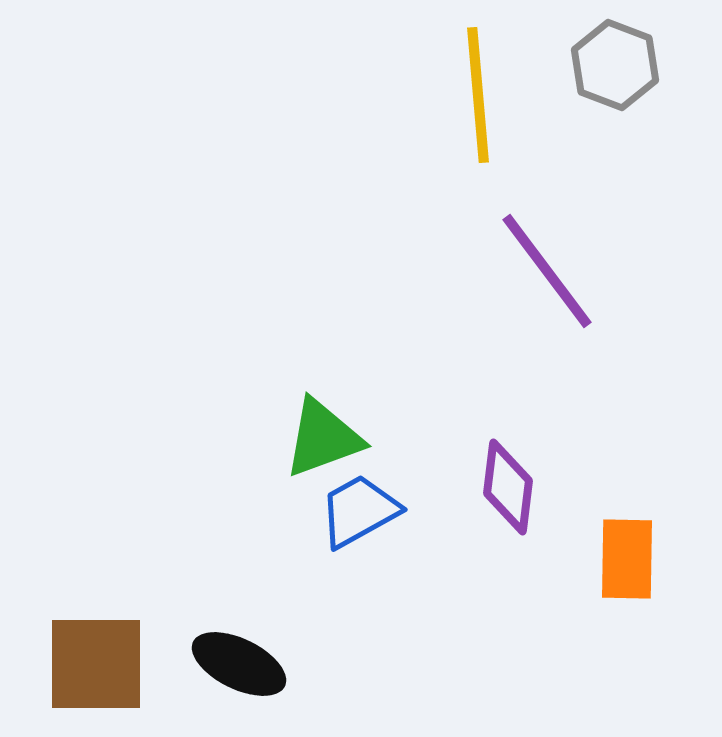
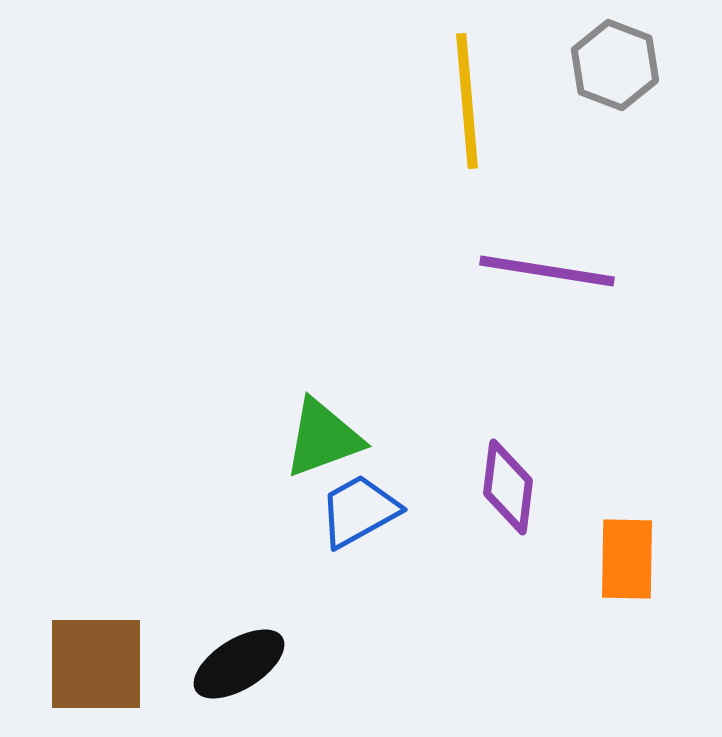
yellow line: moved 11 px left, 6 px down
purple line: rotated 44 degrees counterclockwise
black ellipse: rotated 58 degrees counterclockwise
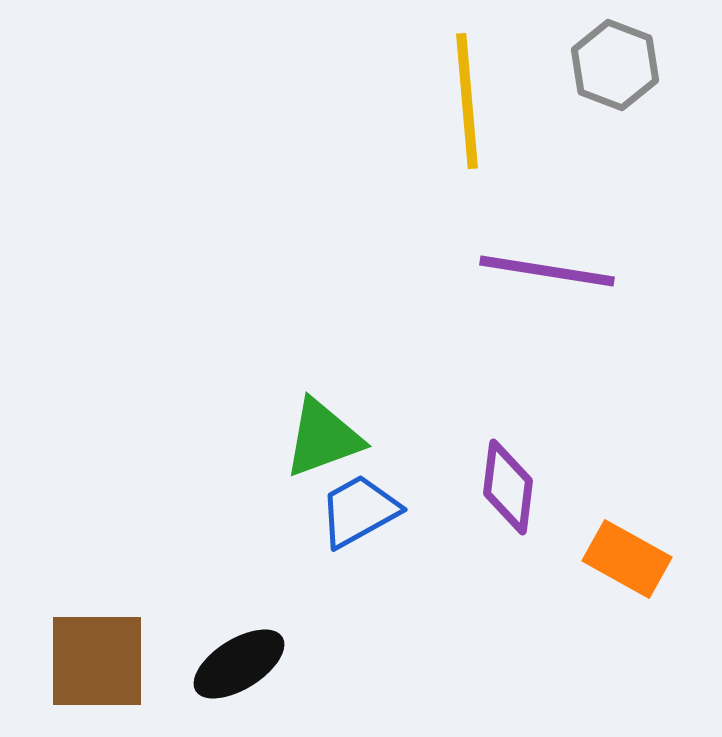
orange rectangle: rotated 62 degrees counterclockwise
brown square: moved 1 px right, 3 px up
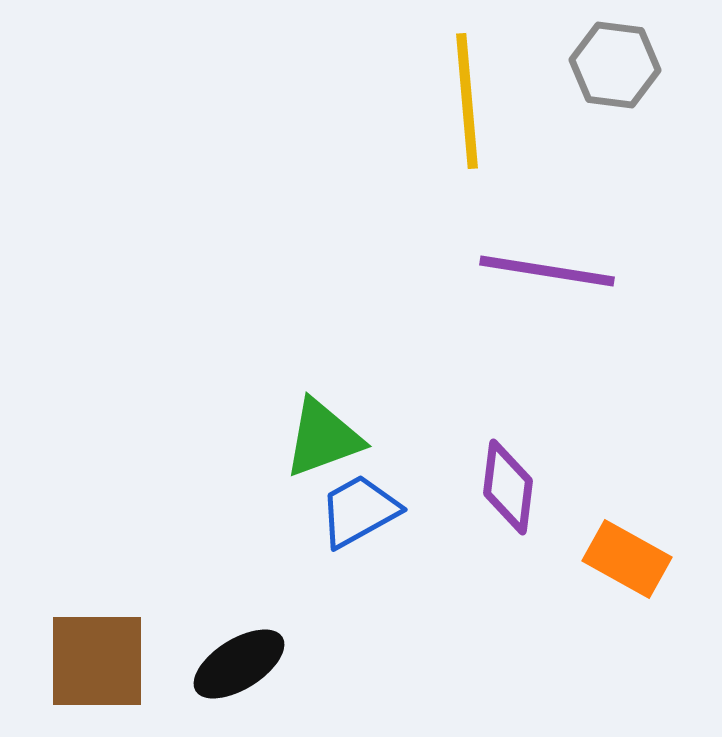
gray hexagon: rotated 14 degrees counterclockwise
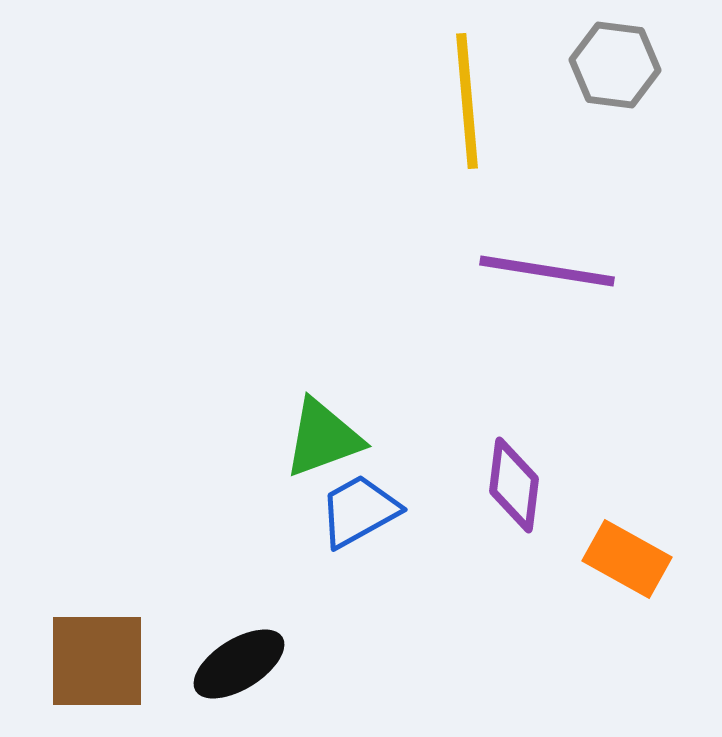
purple diamond: moved 6 px right, 2 px up
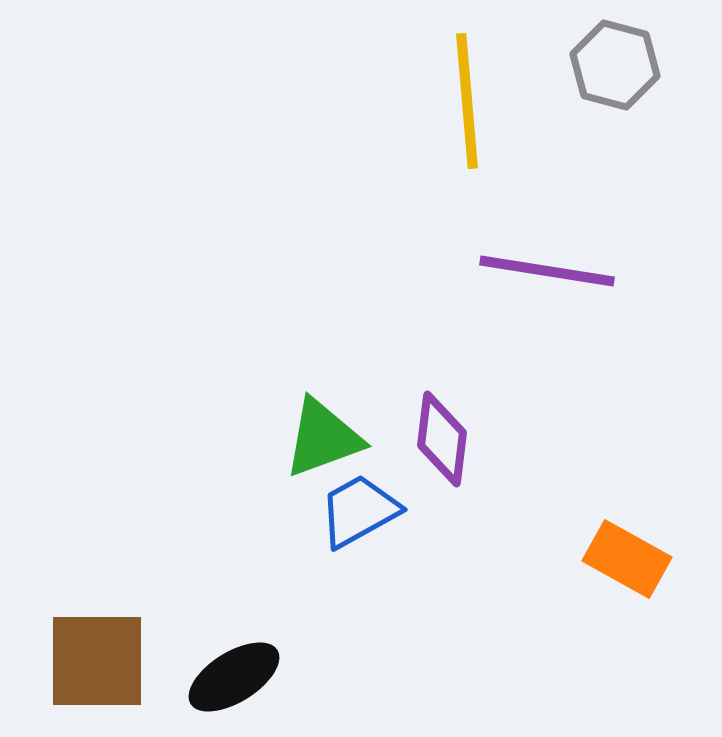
gray hexagon: rotated 8 degrees clockwise
purple diamond: moved 72 px left, 46 px up
black ellipse: moved 5 px left, 13 px down
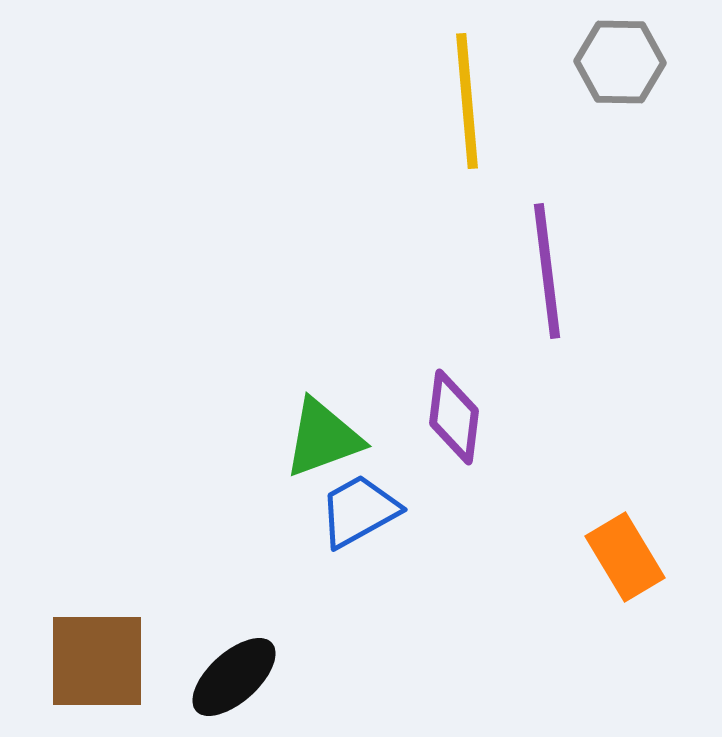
gray hexagon: moved 5 px right, 3 px up; rotated 14 degrees counterclockwise
purple line: rotated 74 degrees clockwise
purple diamond: moved 12 px right, 22 px up
orange rectangle: moved 2 px left, 2 px up; rotated 30 degrees clockwise
black ellipse: rotated 10 degrees counterclockwise
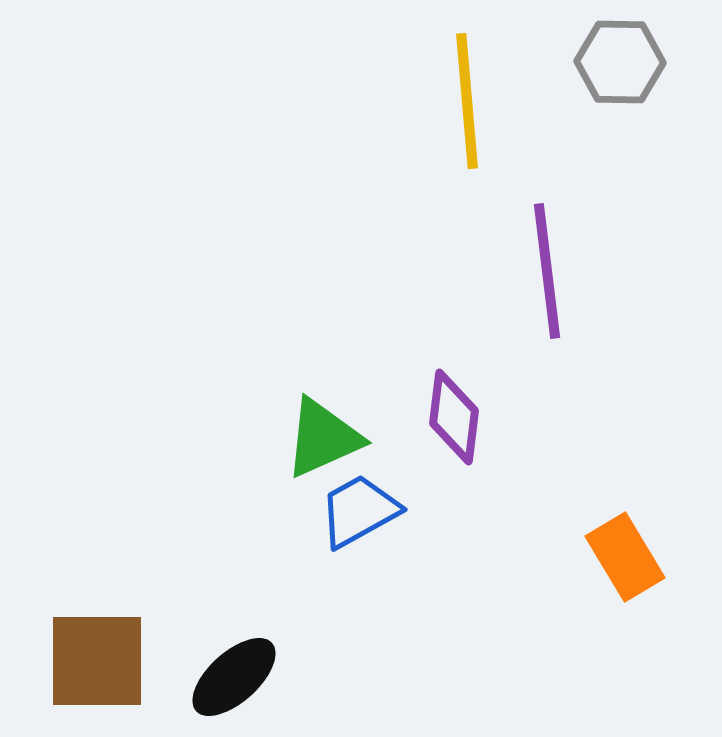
green triangle: rotated 4 degrees counterclockwise
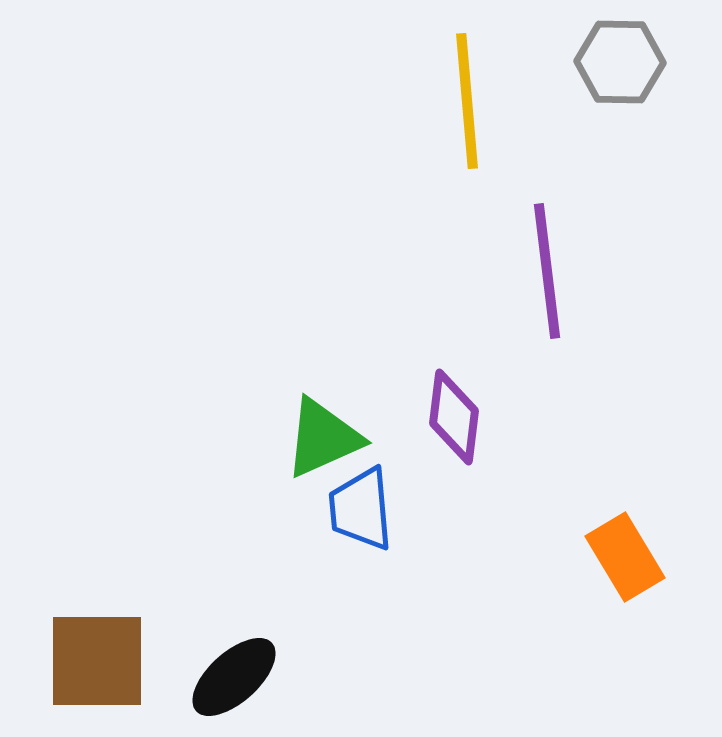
blue trapezoid: moved 2 px right, 2 px up; rotated 66 degrees counterclockwise
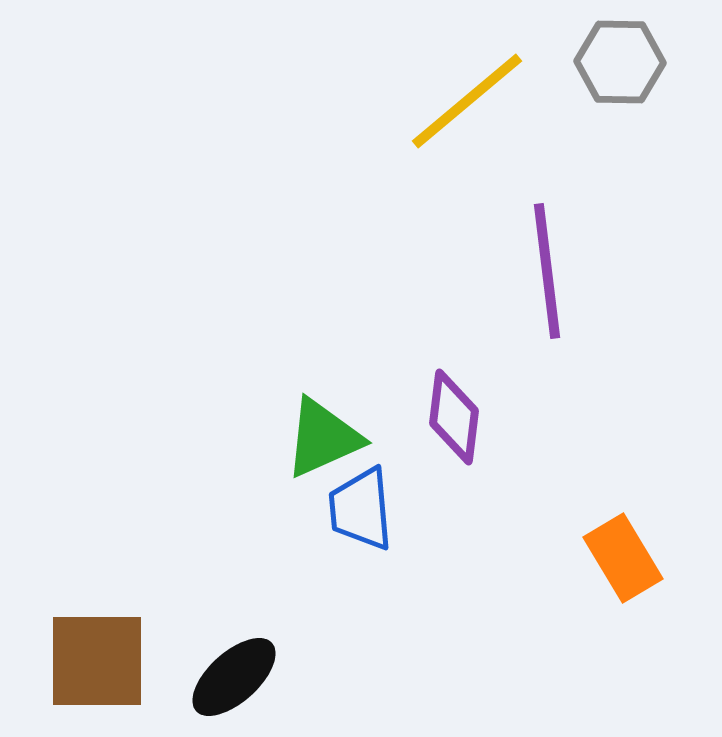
yellow line: rotated 55 degrees clockwise
orange rectangle: moved 2 px left, 1 px down
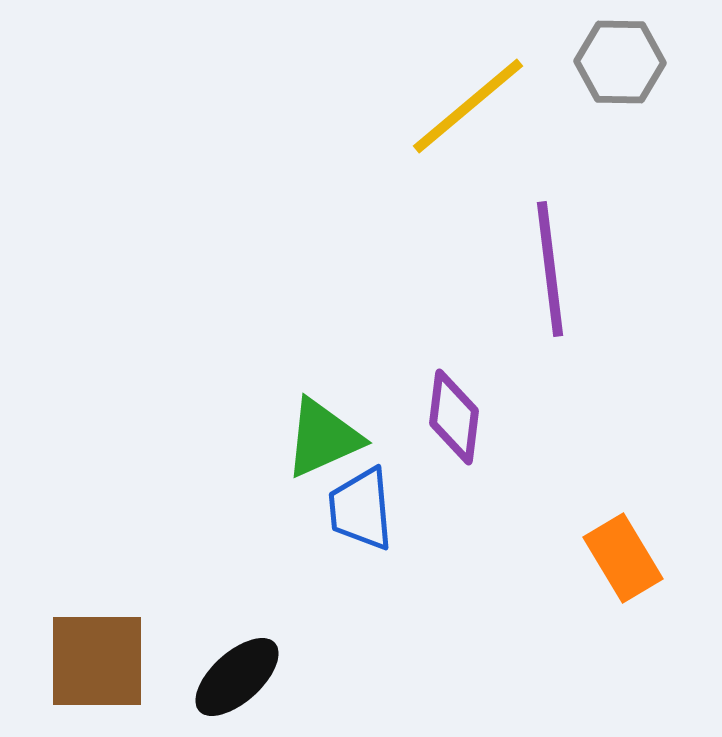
yellow line: moved 1 px right, 5 px down
purple line: moved 3 px right, 2 px up
black ellipse: moved 3 px right
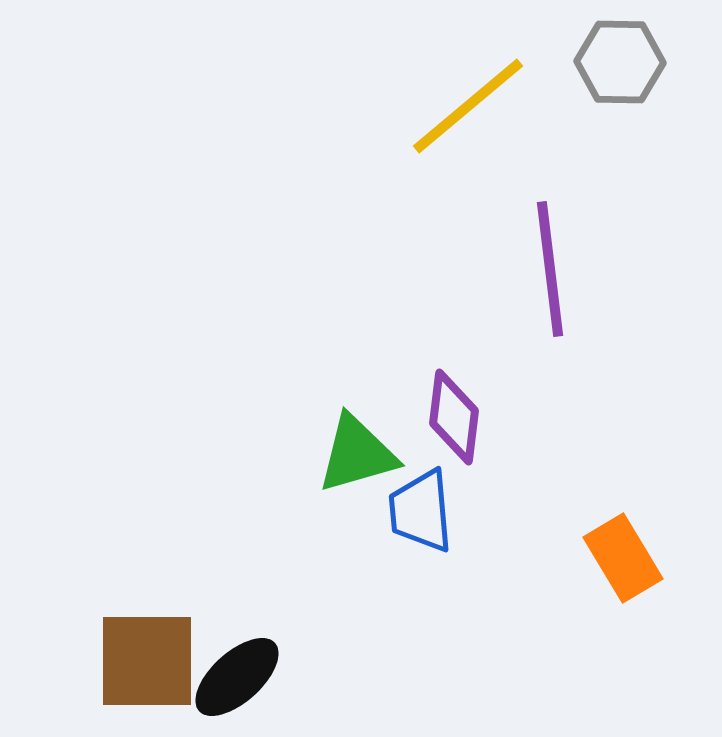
green triangle: moved 34 px right, 16 px down; rotated 8 degrees clockwise
blue trapezoid: moved 60 px right, 2 px down
brown square: moved 50 px right
